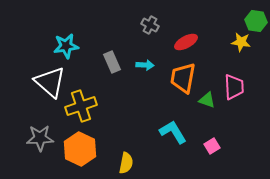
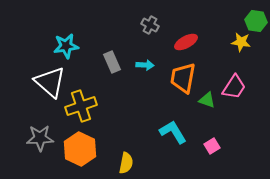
pink trapezoid: rotated 36 degrees clockwise
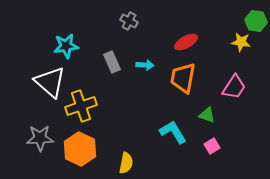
gray cross: moved 21 px left, 4 px up
green triangle: moved 15 px down
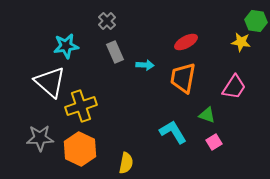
gray cross: moved 22 px left; rotated 18 degrees clockwise
gray rectangle: moved 3 px right, 10 px up
pink square: moved 2 px right, 4 px up
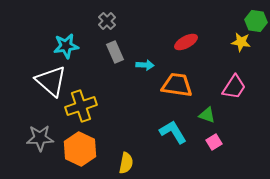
orange trapezoid: moved 6 px left, 7 px down; rotated 88 degrees clockwise
white triangle: moved 1 px right, 1 px up
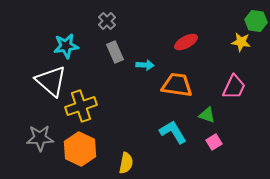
pink trapezoid: rotated 8 degrees counterclockwise
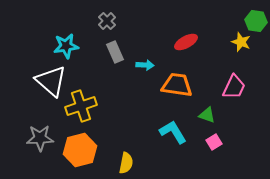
yellow star: rotated 12 degrees clockwise
orange hexagon: moved 1 px down; rotated 20 degrees clockwise
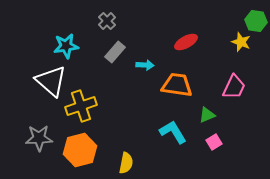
gray rectangle: rotated 65 degrees clockwise
green triangle: rotated 42 degrees counterclockwise
gray star: moved 1 px left
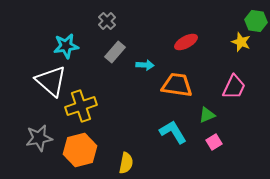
gray star: rotated 8 degrees counterclockwise
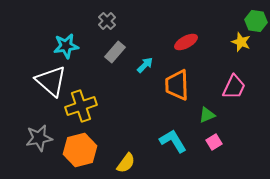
cyan arrow: rotated 48 degrees counterclockwise
orange trapezoid: rotated 100 degrees counterclockwise
cyan L-shape: moved 9 px down
yellow semicircle: rotated 25 degrees clockwise
